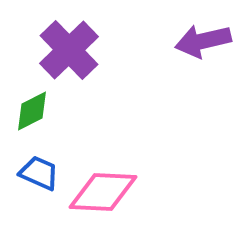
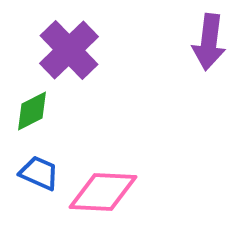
purple arrow: moved 6 px right, 1 px down; rotated 70 degrees counterclockwise
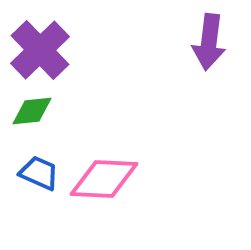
purple cross: moved 29 px left
green diamond: rotated 21 degrees clockwise
pink diamond: moved 1 px right, 13 px up
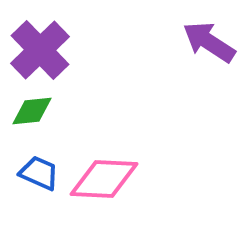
purple arrow: rotated 116 degrees clockwise
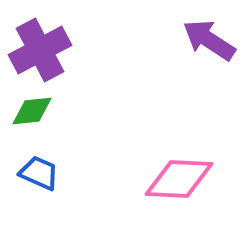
purple arrow: moved 2 px up
purple cross: rotated 16 degrees clockwise
pink diamond: moved 75 px right
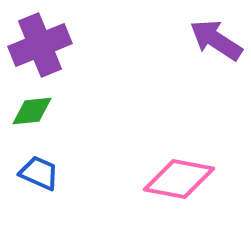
purple arrow: moved 7 px right
purple cross: moved 5 px up; rotated 6 degrees clockwise
pink diamond: rotated 8 degrees clockwise
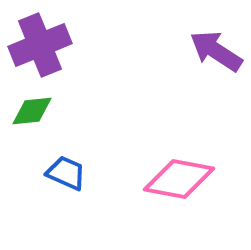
purple arrow: moved 11 px down
blue trapezoid: moved 27 px right
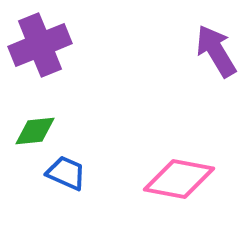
purple arrow: rotated 26 degrees clockwise
green diamond: moved 3 px right, 20 px down
